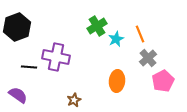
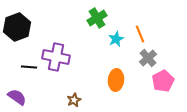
green cross: moved 8 px up
orange ellipse: moved 1 px left, 1 px up
purple semicircle: moved 1 px left, 2 px down
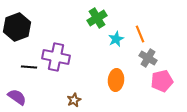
gray cross: rotated 18 degrees counterclockwise
pink pentagon: moved 1 px left; rotated 15 degrees clockwise
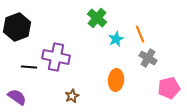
green cross: rotated 18 degrees counterclockwise
pink pentagon: moved 7 px right, 7 px down
brown star: moved 2 px left, 4 px up
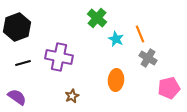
cyan star: rotated 21 degrees counterclockwise
purple cross: moved 3 px right
black line: moved 6 px left, 4 px up; rotated 21 degrees counterclockwise
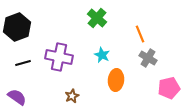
cyan star: moved 14 px left, 16 px down
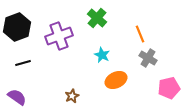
purple cross: moved 21 px up; rotated 32 degrees counterclockwise
orange ellipse: rotated 60 degrees clockwise
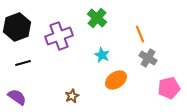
orange ellipse: rotated 10 degrees counterclockwise
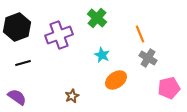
purple cross: moved 1 px up
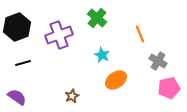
gray cross: moved 10 px right, 3 px down
